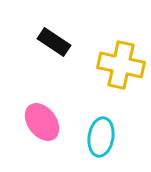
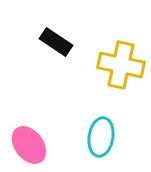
black rectangle: moved 2 px right
pink ellipse: moved 13 px left, 23 px down
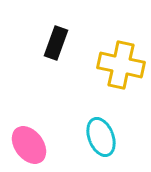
black rectangle: moved 1 px down; rotated 76 degrees clockwise
cyan ellipse: rotated 30 degrees counterclockwise
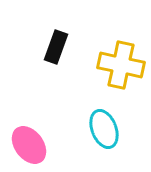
black rectangle: moved 4 px down
cyan ellipse: moved 3 px right, 8 px up
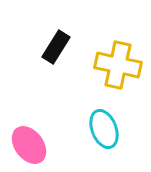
black rectangle: rotated 12 degrees clockwise
yellow cross: moved 3 px left
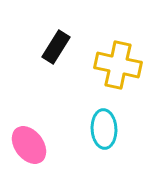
cyan ellipse: rotated 18 degrees clockwise
